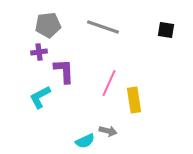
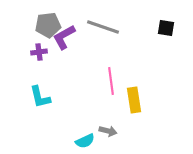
black square: moved 2 px up
purple L-shape: moved 34 px up; rotated 116 degrees counterclockwise
pink line: moved 2 px right, 2 px up; rotated 32 degrees counterclockwise
cyan L-shape: rotated 75 degrees counterclockwise
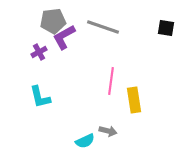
gray pentagon: moved 5 px right, 4 px up
purple cross: rotated 21 degrees counterclockwise
pink line: rotated 16 degrees clockwise
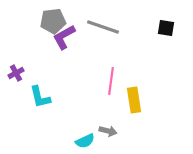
purple cross: moved 23 px left, 21 px down
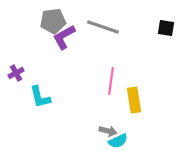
cyan semicircle: moved 33 px right
